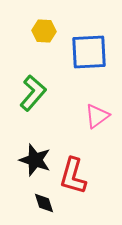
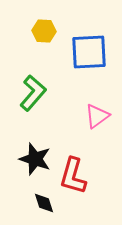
black star: moved 1 px up
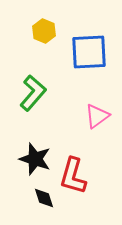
yellow hexagon: rotated 20 degrees clockwise
black diamond: moved 5 px up
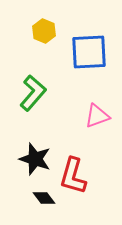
pink triangle: rotated 16 degrees clockwise
black diamond: rotated 20 degrees counterclockwise
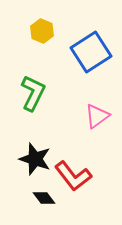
yellow hexagon: moved 2 px left
blue square: moved 2 px right; rotated 30 degrees counterclockwise
green L-shape: rotated 15 degrees counterclockwise
pink triangle: rotated 16 degrees counterclockwise
red L-shape: rotated 54 degrees counterclockwise
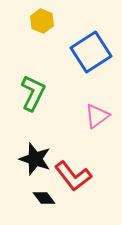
yellow hexagon: moved 10 px up
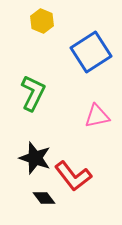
pink triangle: rotated 24 degrees clockwise
black star: moved 1 px up
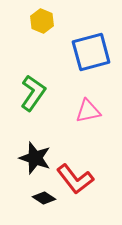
blue square: rotated 18 degrees clockwise
green L-shape: rotated 9 degrees clockwise
pink triangle: moved 9 px left, 5 px up
red L-shape: moved 2 px right, 3 px down
black diamond: rotated 20 degrees counterclockwise
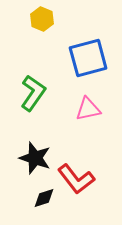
yellow hexagon: moved 2 px up
blue square: moved 3 px left, 6 px down
pink triangle: moved 2 px up
red L-shape: moved 1 px right
black diamond: rotated 50 degrees counterclockwise
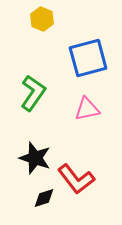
pink triangle: moved 1 px left
